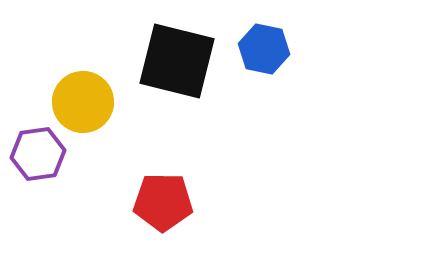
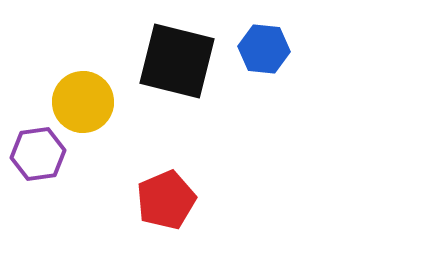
blue hexagon: rotated 6 degrees counterclockwise
red pentagon: moved 3 px right, 2 px up; rotated 24 degrees counterclockwise
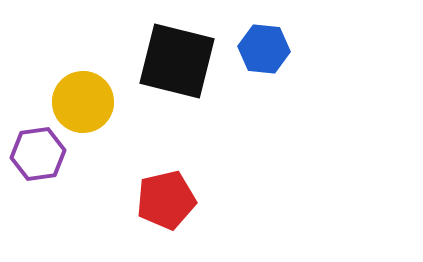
red pentagon: rotated 10 degrees clockwise
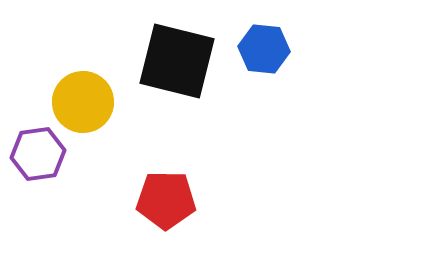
red pentagon: rotated 14 degrees clockwise
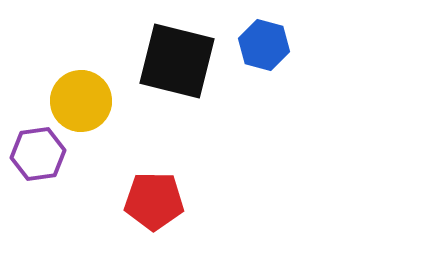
blue hexagon: moved 4 px up; rotated 9 degrees clockwise
yellow circle: moved 2 px left, 1 px up
red pentagon: moved 12 px left, 1 px down
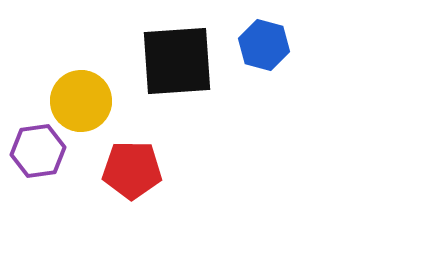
black square: rotated 18 degrees counterclockwise
purple hexagon: moved 3 px up
red pentagon: moved 22 px left, 31 px up
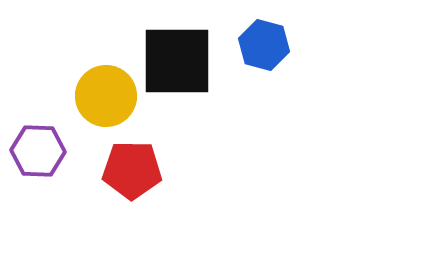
black square: rotated 4 degrees clockwise
yellow circle: moved 25 px right, 5 px up
purple hexagon: rotated 10 degrees clockwise
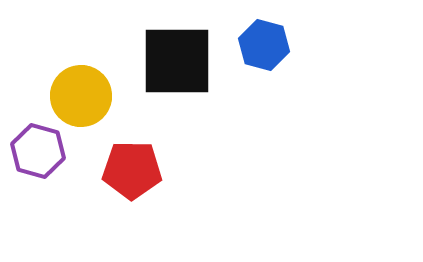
yellow circle: moved 25 px left
purple hexagon: rotated 14 degrees clockwise
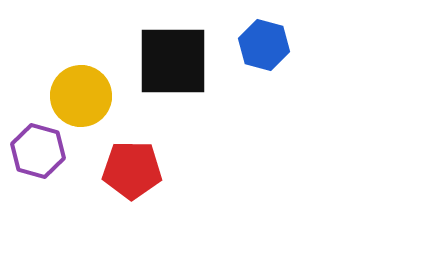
black square: moved 4 px left
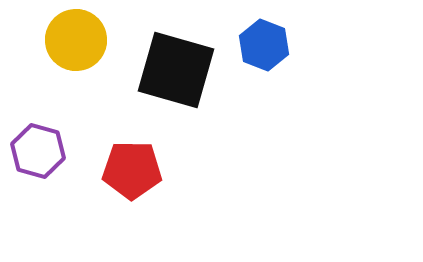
blue hexagon: rotated 6 degrees clockwise
black square: moved 3 px right, 9 px down; rotated 16 degrees clockwise
yellow circle: moved 5 px left, 56 px up
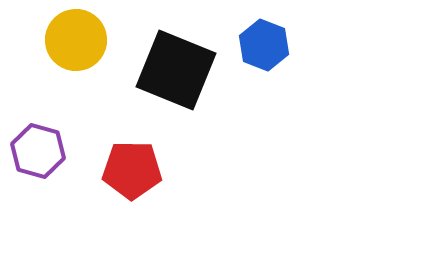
black square: rotated 6 degrees clockwise
